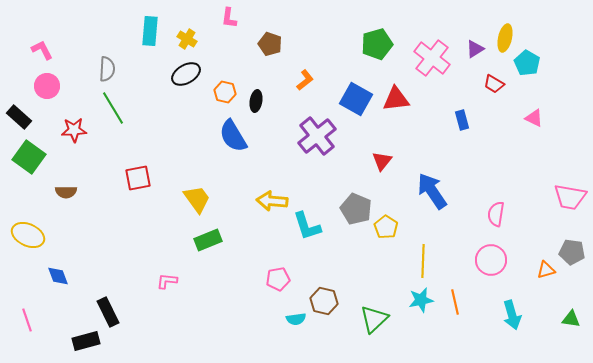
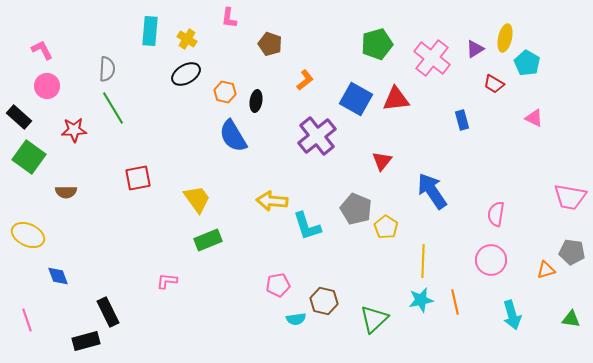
pink pentagon at (278, 279): moved 6 px down
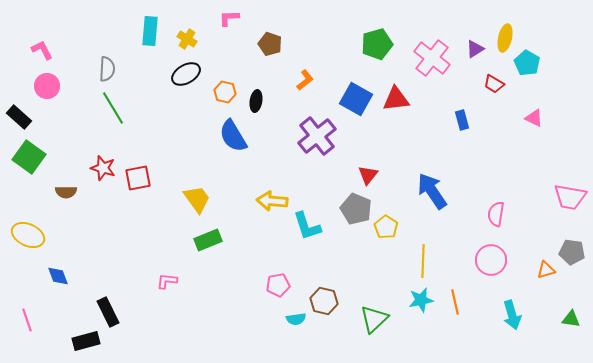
pink L-shape at (229, 18): rotated 80 degrees clockwise
red star at (74, 130): moved 29 px right, 38 px down; rotated 20 degrees clockwise
red triangle at (382, 161): moved 14 px left, 14 px down
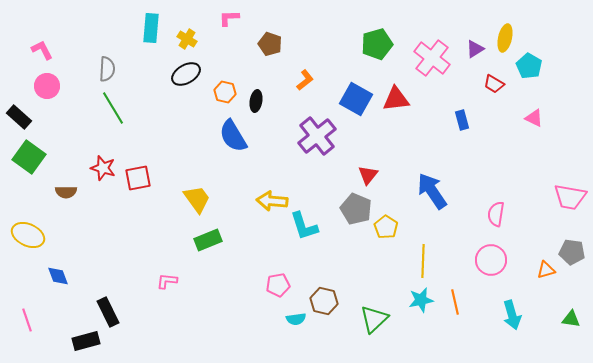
cyan rectangle at (150, 31): moved 1 px right, 3 px up
cyan pentagon at (527, 63): moved 2 px right, 3 px down
cyan L-shape at (307, 226): moved 3 px left
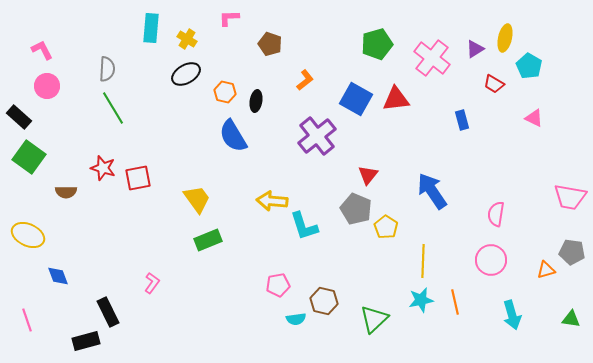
pink L-shape at (167, 281): moved 15 px left, 2 px down; rotated 120 degrees clockwise
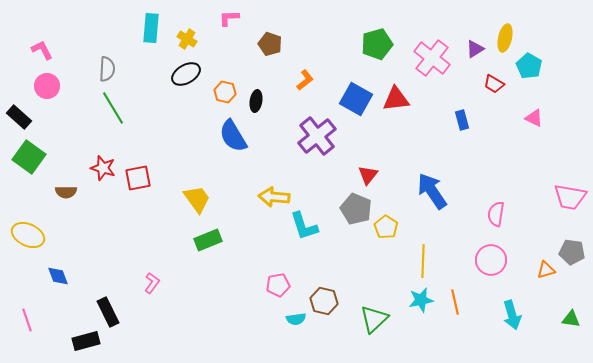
yellow arrow at (272, 201): moved 2 px right, 4 px up
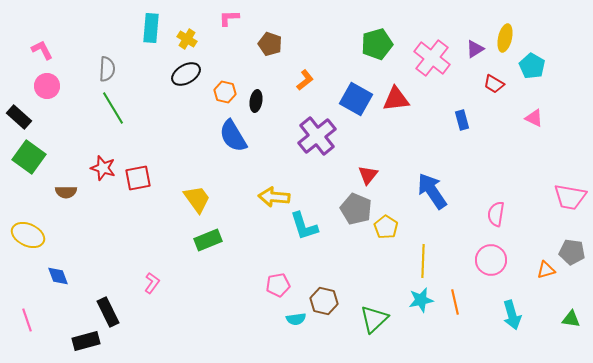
cyan pentagon at (529, 66): moved 3 px right
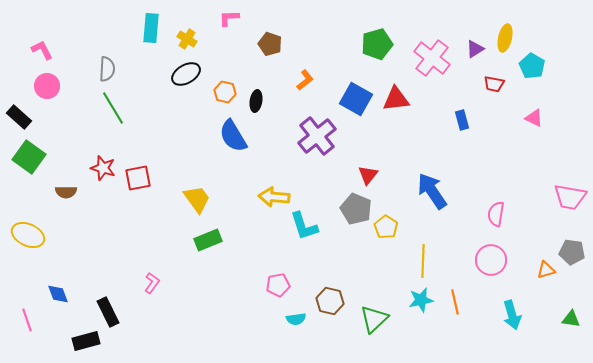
red trapezoid at (494, 84): rotated 20 degrees counterclockwise
blue diamond at (58, 276): moved 18 px down
brown hexagon at (324, 301): moved 6 px right
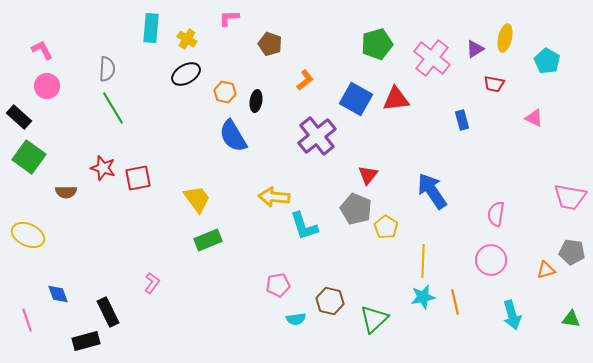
cyan pentagon at (532, 66): moved 15 px right, 5 px up
cyan star at (421, 300): moved 2 px right, 3 px up
